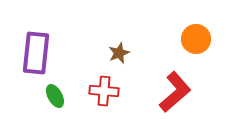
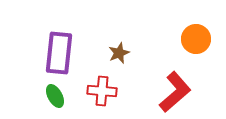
purple rectangle: moved 23 px right
red cross: moved 2 px left
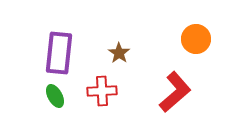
brown star: rotated 15 degrees counterclockwise
red cross: rotated 8 degrees counterclockwise
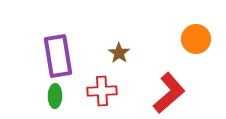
purple rectangle: moved 1 px left, 3 px down; rotated 15 degrees counterclockwise
red L-shape: moved 6 px left, 1 px down
green ellipse: rotated 30 degrees clockwise
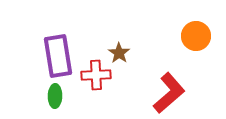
orange circle: moved 3 px up
red cross: moved 6 px left, 16 px up
